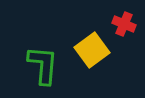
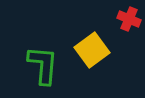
red cross: moved 5 px right, 5 px up
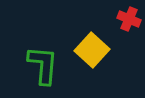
yellow square: rotated 12 degrees counterclockwise
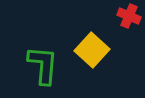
red cross: moved 3 px up
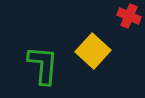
yellow square: moved 1 px right, 1 px down
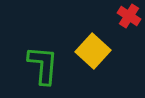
red cross: rotated 10 degrees clockwise
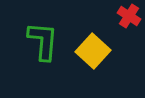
green L-shape: moved 24 px up
